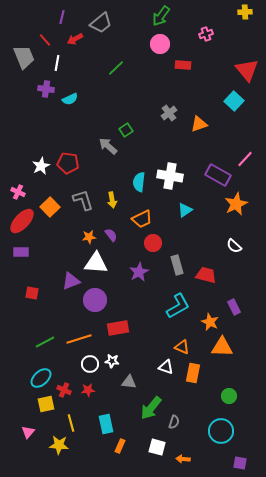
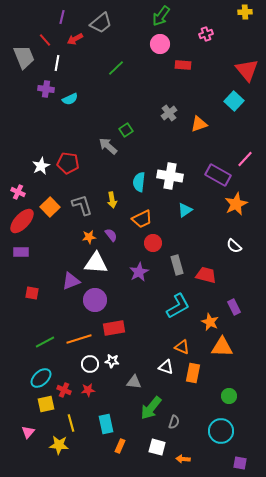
gray L-shape at (83, 200): moved 1 px left, 5 px down
red rectangle at (118, 328): moved 4 px left
gray triangle at (129, 382): moved 5 px right
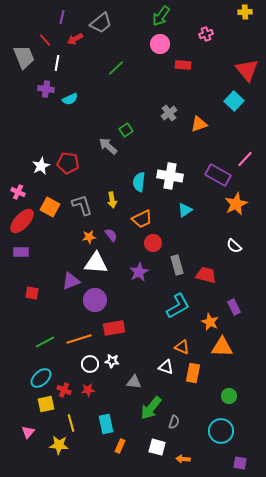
orange square at (50, 207): rotated 18 degrees counterclockwise
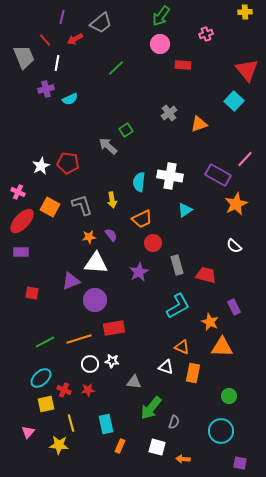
purple cross at (46, 89): rotated 21 degrees counterclockwise
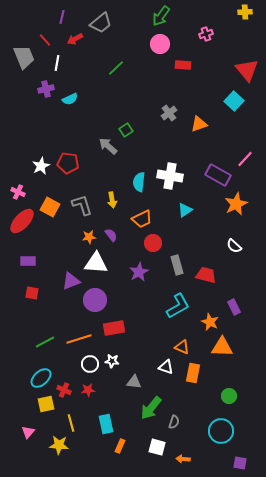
purple rectangle at (21, 252): moved 7 px right, 9 px down
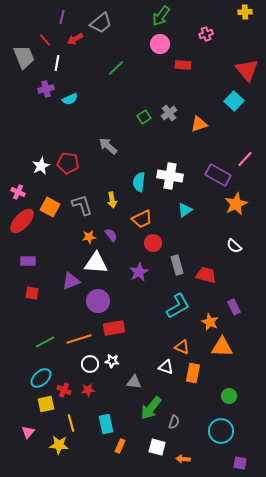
green square at (126, 130): moved 18 px right, 13 px up
purple circle at (95, 300): moved 3 px right, 1 px down
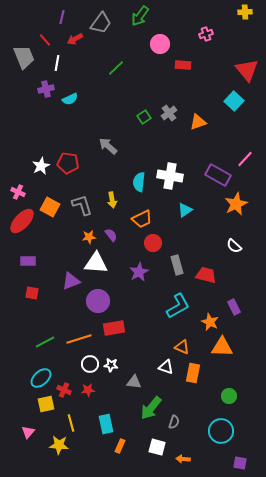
green arrow at (161, 16): moved 21 px left
gray trapezoid at (101, 23): rotated 15 degrees counterclockwise
orange triangle at (199, 124): moved 1 px left, 2 px up
white star at (112, 361): moved 1 px left, 4 px down
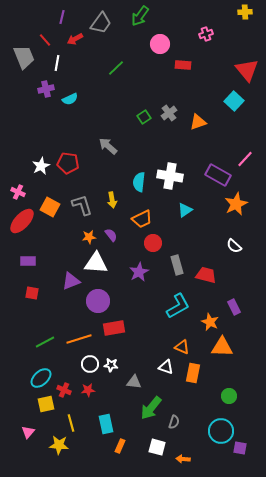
purple square at (240, 463): moved 15 px up
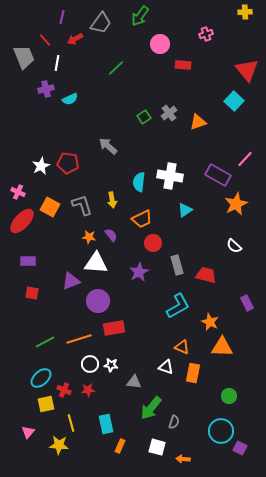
orange star at (89, 237): rotated 16 degrees clockwise
purple rectangle at (234, 307): moved 13 px right, 4 px up
purple square at (240, 448): rotated 16 degrees clockwise
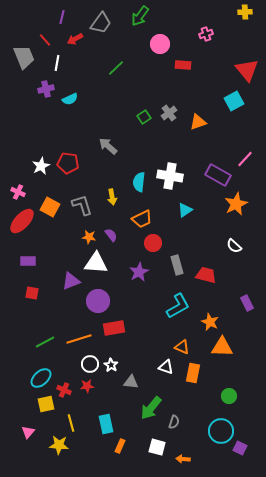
cyan square at (234, 101): rotated 18 degrees clockwise
yellow arrow at (112, 200): moved 3 px up
white star at (111, 365): rotated 24 degrees clockwise
gray triangle at (134, 382): moved 3 px left
red star at (88, 390): moved 1 px left, 4 px up
